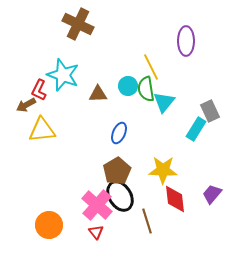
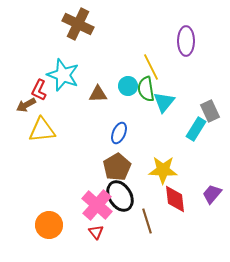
brown pentagon: moved 4 px up
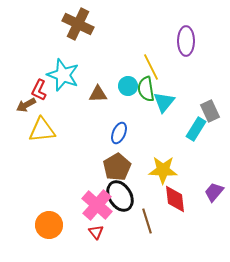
purple trapezoid: moved 2 px right, 2 px up
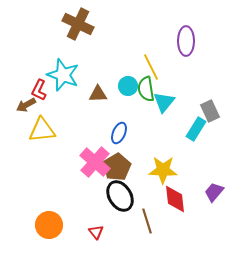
pink cross: moved 2 px left, 43 px up
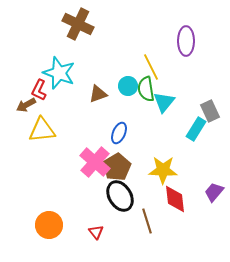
cyan star: moved 4 px left, 2 px up
brown triangle: rotated 18 degrees counterclockwise
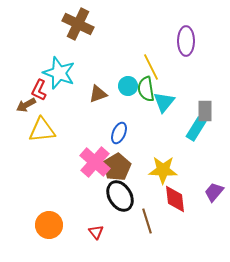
gray rectangle: moved 5 px left; rotated 25 degrees clockwise
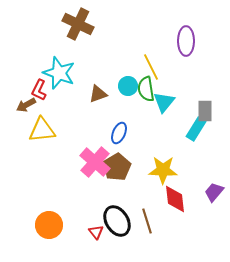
black ellipse: moved 3 px left, 25 px down
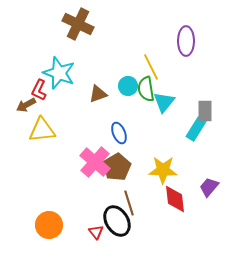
blue ellipse: rotated 45 degrees counterclockwise
purple trapezoid: moved 5 px left, 5 px up
brown line: moved 18 px left, 18 px up
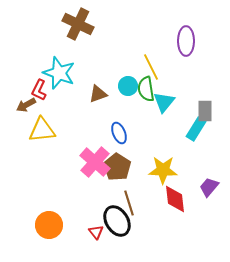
brown pentagon: rotated 8 degrees counterclockwise
